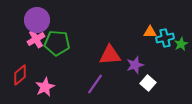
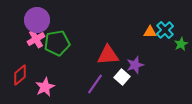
cyan cross: moved 8 px up; rotated 30 degrees counterclockwise
green pentagon: rotated 15 degrees counterclockwise
red triangle: moved 2 px left
white square: moved 26 px left, 6 px up
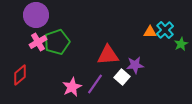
purple circle: moved 1 px left, 5 px up
pink cross: moved 2 px right, 3 px down
green pentagon: moved 1 px up; rotated 10 degrees counterclockwise
purple star: rotated 12 degrees clockwise
pink star: moved 27 px right
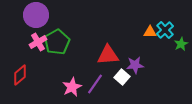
green pentagon: rotated 10 degrees counterclockwise
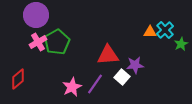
red diamond: moved 2 px left, 4 px down
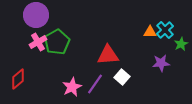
purple star: moved 26 px right, 2 px up
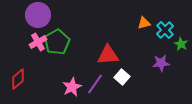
purple circle: moved 2 px right
orange triangle: moved 6 px left, 9 px up; rotated 16 degrees counterclockwise
green star: rotated 16 degrees counterclockwise
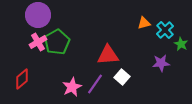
red diamond: moved 4 px right
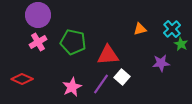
orange triangle: moved 4 px left, 6 px down
cyan cross: moved 7 px right, 1 px up
green pentagon: moved 16 px right; rotated 30 degrees counterclockwise
red diamond: rotated 65 degrees clockwise
purple line: moved 6 px right
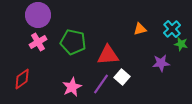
green star: rotated 16 degrees counterclockwise
red diamond: rotated 60 degrees counterclockwise
